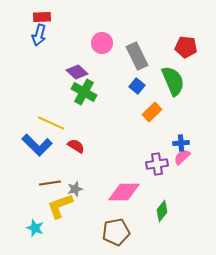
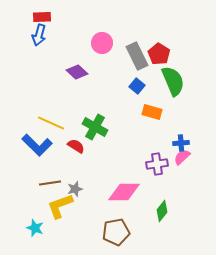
red pentagon: moved 27 px left, 7 px down; rotated 25 degrees clockwise
green cross: moved 11 px right, 35 px down
orange rectangle: rotated 60 degrees clockwise
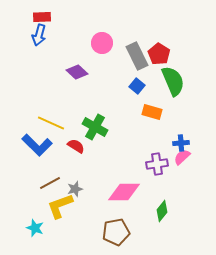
brown line: rotated 20 degrees counterclockwise
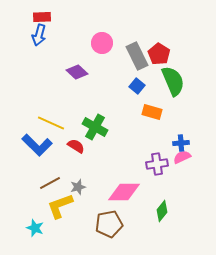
pink semicircle: rotated 18 degrees clockwise
gray star: moved 3 px right, 2 px up
brown pentagon: moved 7 px left, 8 px up
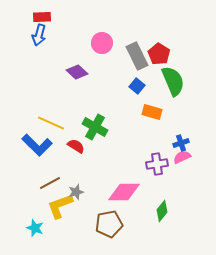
blue cross: rotated 14 degrees counterclockwise
gray star: moved 2 px left, 5 px down
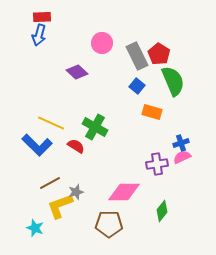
brown pentagon: rotated 12 degrees clockwise
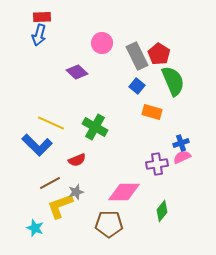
red semicircle: moved 1 px right, 14 px down; rotated 126 degrees clockwise
